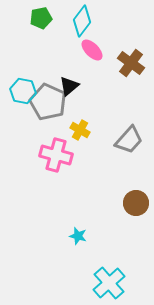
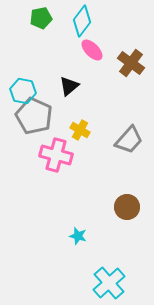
gray pentagon: moved 14 px left, 14 px down
brown circle: moved 9 px left, 4 px down
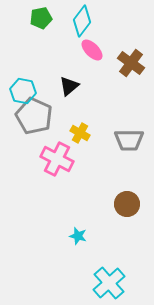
yellow cross: moved 3 px down
gray trapezoid: rotated 48 degrees clockwise
pink cross: moved 1 px right, 4 px down; rotated 12 degrees clockwise
brown circle: moved 3 px up
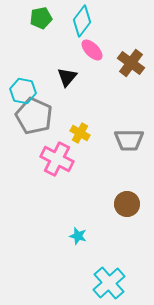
black triangle: moved 2 px left, 9 px up; rotated 10 degrees counterclockwise
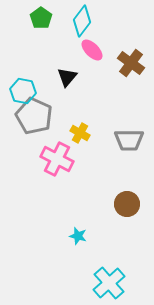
green pentagon: rotated 25 degrees counterclockwise
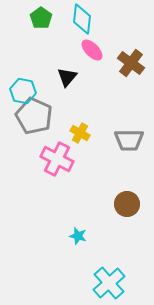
cyan diamond: moved 2 px up; rotated 32 degrees counterclockwise
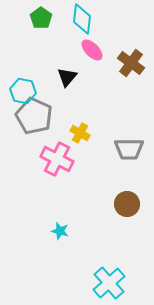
gray trapezoid: moved 9 px down
cyan star: moved 18 px left, 5 px up
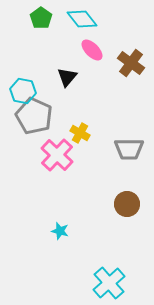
cyan diamond: rotated 44 degrees counterclockwise
pink cross: moved 4 px up; rotated 16 degrees clockwise
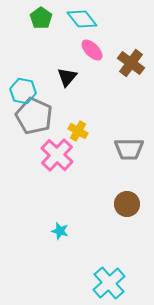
yellow cross: moved 2 px left, 2 px up
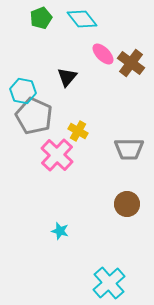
green pentagon: rotated 15 degrees clockwise
pink ellipse: moved 11 px right, 4 px down
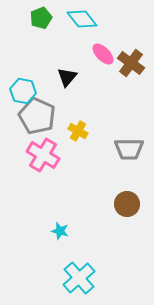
gray pentagon: moved 3 px right
pink cross: moved 14 px left; rotated 12 degrees counterclockwise
cyan cross: moved 30 px left, 5 px up
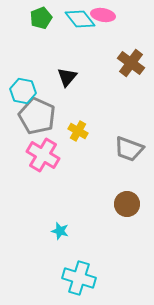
cyan diamond: moved 2 px left
pink ellipse: moved 39 px up; rotated 35 degrees counterclockwise
gray trapezoid: rotated 20 degrees clockwise
cyan cross: rotated 32 degrees counterclockwise
